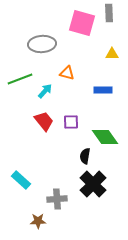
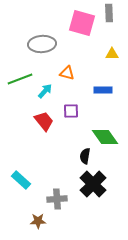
purple square: moved 11 px up
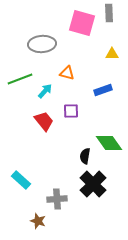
blue rectangle: rotated 18 degrees counterclockwise
green diamond: moved 4 px right, 6 px down
brown star: rotated 21 degrees clockwise
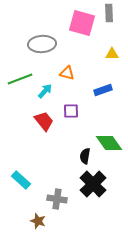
gray cross: rotated 12 degrees clockwise
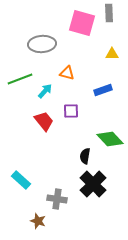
green diamond: moved 1 px right, 4 px up; rotated 8 degrees counterclockwise
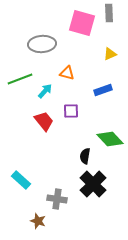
yellow triangle: moved 2 px left; rotated 24 degrees counterclockwise
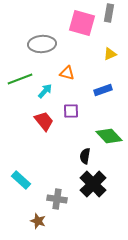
gray rectangle: rotated 12 degrees clockwise
green diamond: moved 1 px left, 3 px up
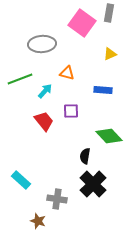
pink square: rotated 20 degrees clockwise
blue rectangle: rotated 24 degrees clockwise
